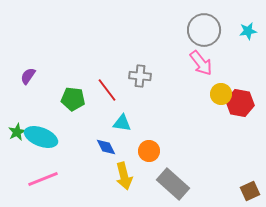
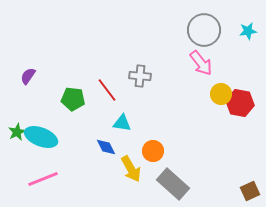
orange circle: moved 4 px right
yellow arrow: moved 7 px right, 7 px up; rotated 16 degrees counterclockwise
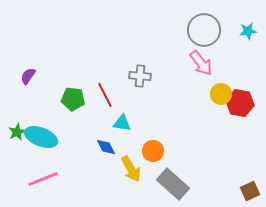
red line: moved 2 px left, 5 px down; rotated 10 degrees clockwise
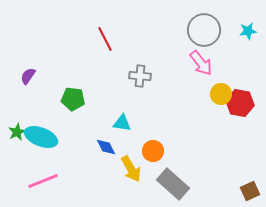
red line: moved 56 px up
pink line: moved 2 px down
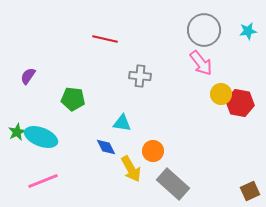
red line: rotated 50 degrees counterclockwise
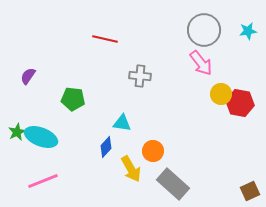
blue diamond: rotated 70 degrees clockwise
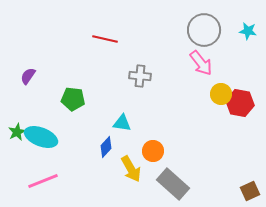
cyan star: rotated 18 degrees clockwise
